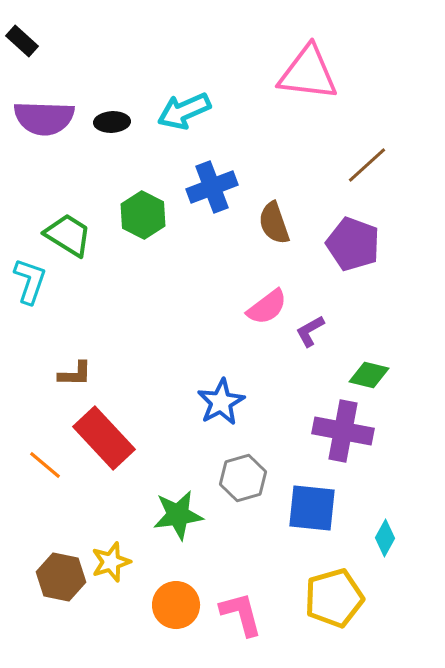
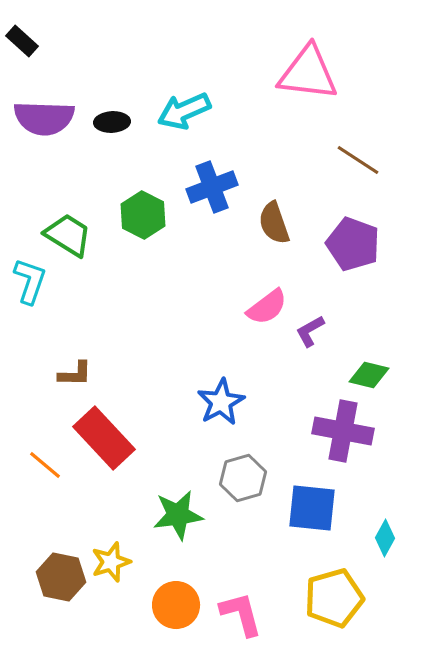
brown line: moved 9 px left, 5 px up; rotated 75 degrees clockwise
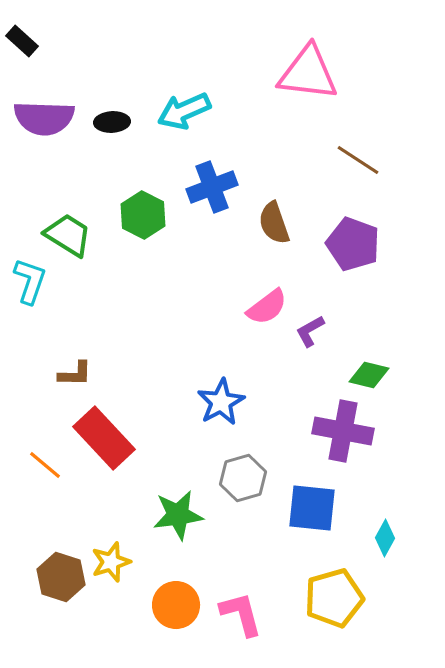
brown hexagon: rotated 6 degrees clockwise
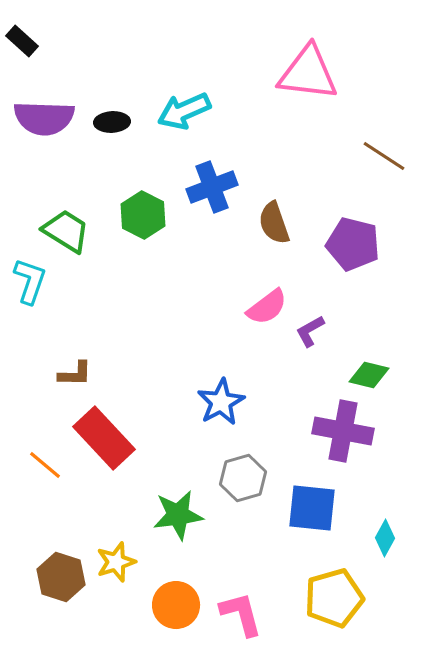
brown line: moved 26 px right, 4 px up
green trapezoid: moved 2 px left, 4 px up
purple pentagon: rotated 6 degrees counterclockwise
yellow star: moved 5 px right
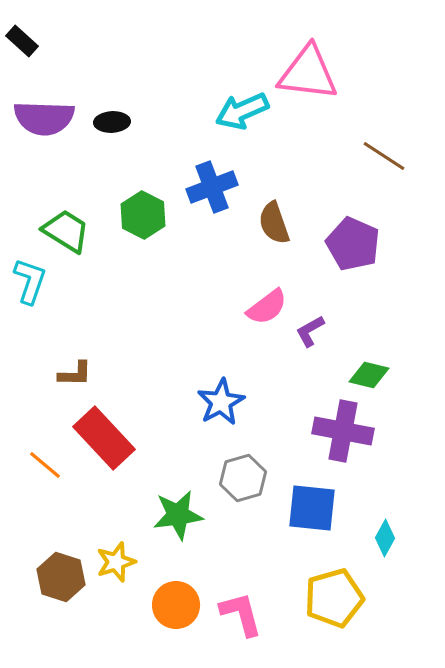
cyan arrow: moved 58 px right
purple pentagon: rotated 10 degrees clockwise
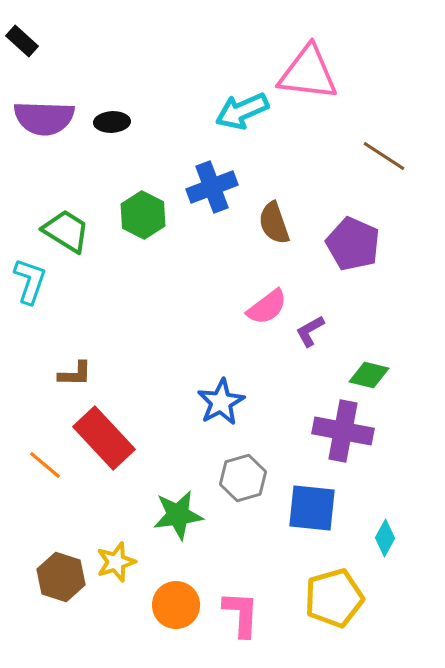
pink L-shape: rotated 18 degrees clockwise
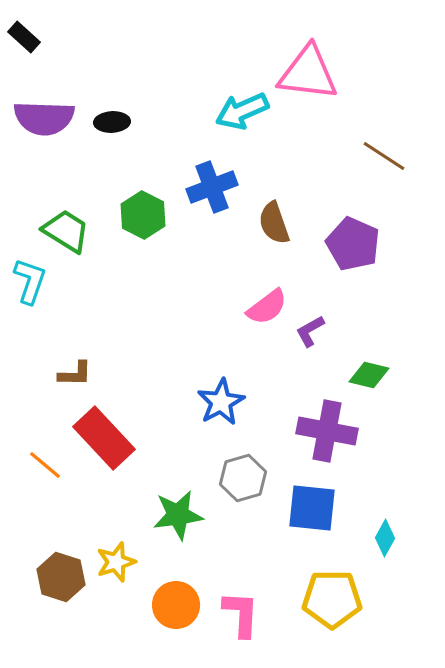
black rectangle: moved 2 px right, 4 px up
purple cross: moved 16 px left
yellow pentagon: moved 2 px left, 1 px down; rotated 16 degrees clockwise
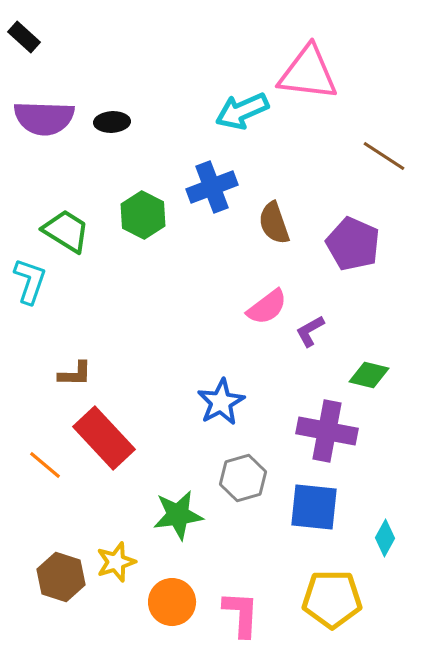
blue square: moved 2 px right, 1 px up
orange circle: moved 4 px left, 3 px up
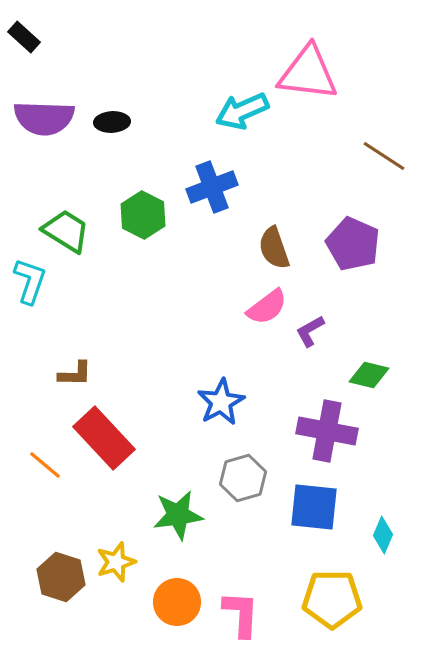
brown semicircle: moved 25 px down
cyan diamond: moved 2 px left, 3 px up; rotated 6 degrees counterclockwise
orange circle: moved 5 px right
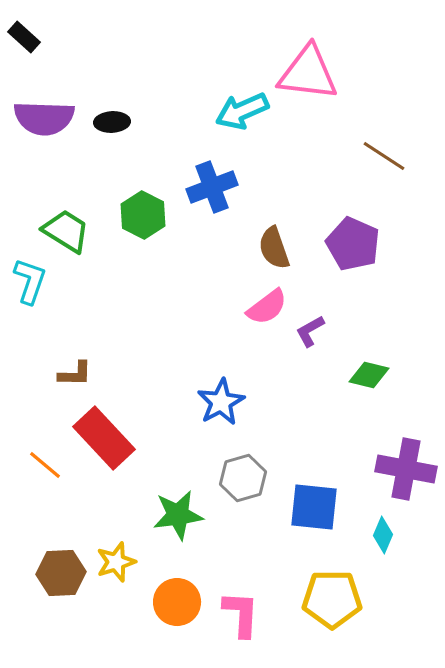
purple cross: moved 79 px right, 38 px down
brown hexagon: moved 4 px up; rotated 21 degrees counterclockwise
